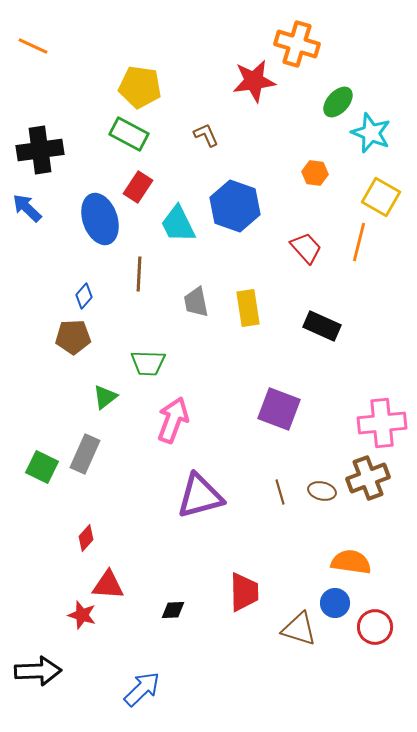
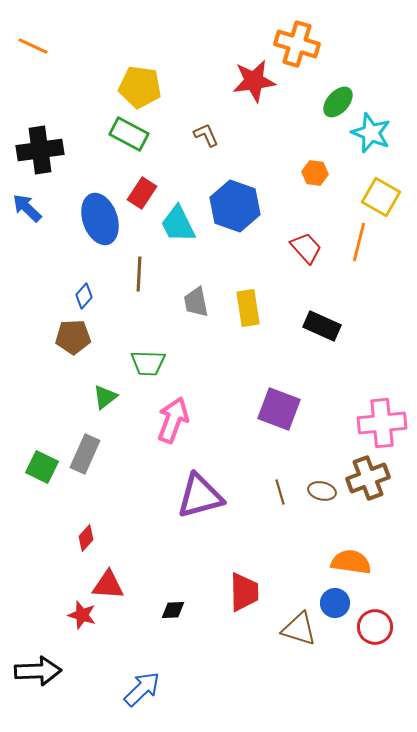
red rectangle at (138, 187): moved 4 px right, 6 px down
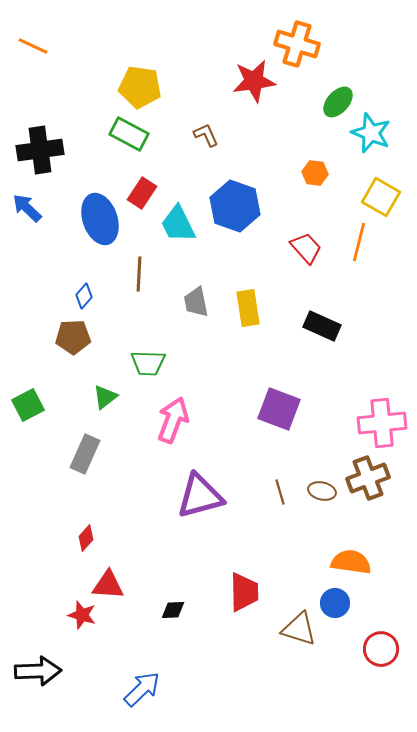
green square at (42, 467): moved 14 px left, 62 px up; rotated 36 degrees clockwise
red circle at (375, 627): moved 6 px right, 22 px down
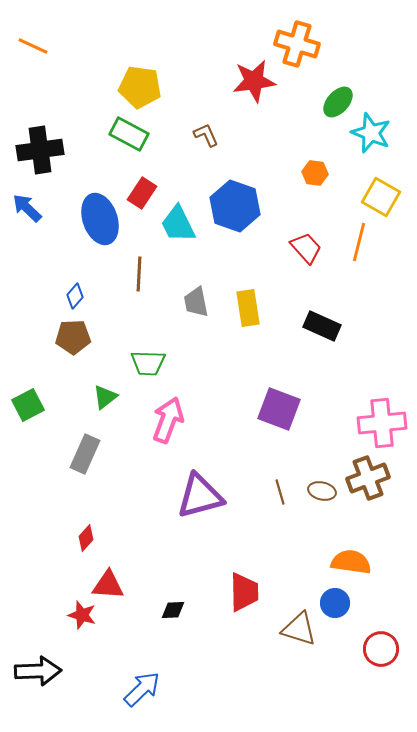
blue diamond at (84, 296): moved 9 px left
pink arrow at (173, 420): moved 5 px left
